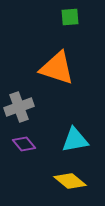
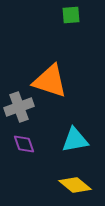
green square: moved 1 px right, 2 px up
orange triangle: moved 7 px left, 13 px down
purple diamond: rotated 20 degrees clockwise
yellow diamond: moved 5 px right, 4 px down
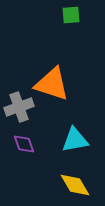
orange triangle: moved 2 px right, 3 px down
yellow diamond: rotated 20 degrees clockwise
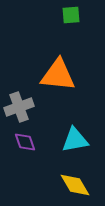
orange triangle: moved 6 px right, 9 px up; rotated 12 degrees counterclockwise
purple diamond: moved 1 px right, 2 px up
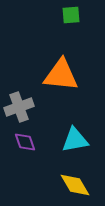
orange triangle: moved 3 px right
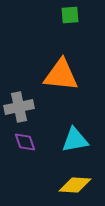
green square: moved 1 px left
gray cross: rotated 8 degrees clockwise
yellow diamond: rotated 56 degrees counterclockwise
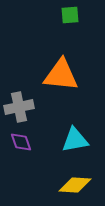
purple diamond: moved 4 px left
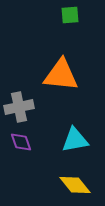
yellow diamond: rotated 48 degrees clockwise
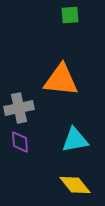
orange triangle: moved 5 px down
gray cross: moved 1 px down
purple diamond: moved 1 px left; rotated 15 degrees clockwise
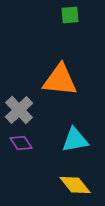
orange triangle: moved 1 px left
gray cross: moved 2 px down; rotated 32 degrees counterclockwise
purple diamond: moved 1 px right, 1 px down; rotated 30 degrees counterclockwise
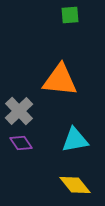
gray cross: moved 1 px down
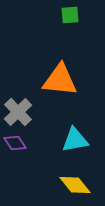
gray cross: moved 1 px left, 1 px down
purple diamond: moved 6 px left
